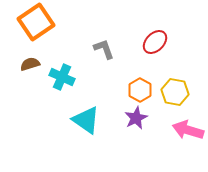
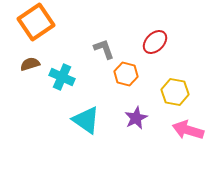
orange hexagon: moved 14 px left, 16 px up; rotated 15 degrees counterclockwise
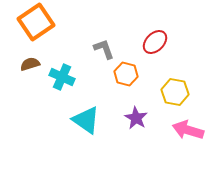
purple star: rotated 15 degrees counterclockwise
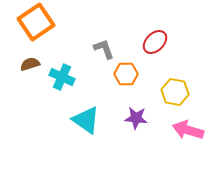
orange hexagon: rotated 15 degrees counterclockwise
purple star: rotated 25 degrees counterclockwise
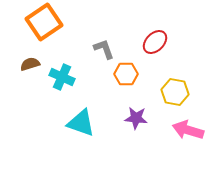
orange square: moved 8 px right
cyan triangle: moved 5 px left, 3 px down; rotated 16 degrees counterclockwise
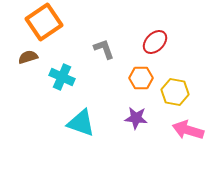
brown semicircle: moved 2 px left, 7 px up
orange hexagon: moved 15 px right, 4 px down
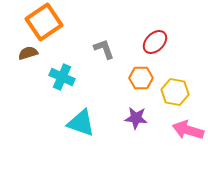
brown semicircle: moved 4 px up
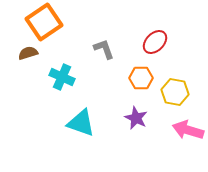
purple star: rotated 20 degrees clockwise
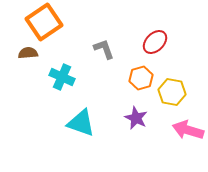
brown semicircle: rotated 12 degrees clockwise
orange hexagon: rotated 15 degrees counterclockwise
yellow hexagon: moved 3 px left
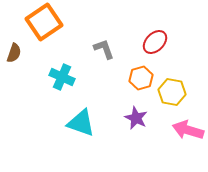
brown semicircle: moved 14 px left; rotated 114 degrees clockwise
